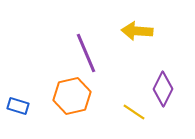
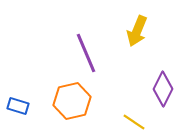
yellow arrow: rotated 72 degrees counterclockwise
orange hexagon: moved 5 px down
yellow line: moved 10 px down
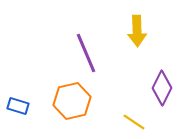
yellow arrow: rotated 24 degrees counterclockwise
purple diamond: moved 1 px left, 1 px up
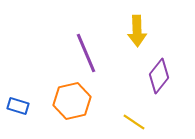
purple diamond: moved 3 px left, 12 px up; rotated 12 degrees clockwise
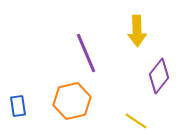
blue rectangle: rotated 65 degrees clockwise
yellow line: moved 2 px right, 1 px up
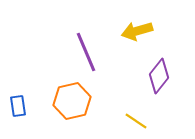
yellow arrow: rotated 76 degrees clockwise
purple line: moved 1 px up
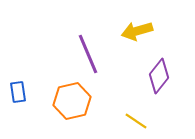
purple line: moved 2 px right, 2 px down
blue rectangle: moved 14 px up
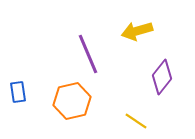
purple diamond: moved 3 px right, 1 px down
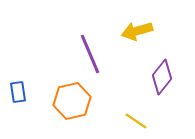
purple line: moved 2 px right
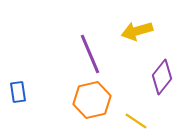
orange hexagon: moved 20 px right, 1 px up
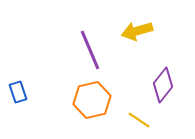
purple line: moved 4 px up
purple diamond: moved 1 px right, 8 px down
blue rectangle: rotated 10 degrees counterclockwise
yellow line: moved 3 px right, 1 px up
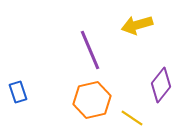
yellow arrow: moved 6 px up
purple diamond: moved 2 px left
yellow line: moved 7 px left, 2 px up
